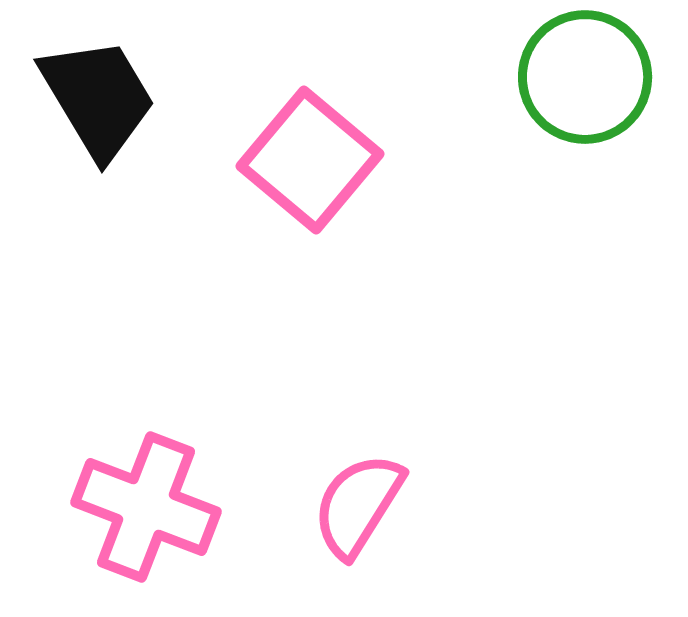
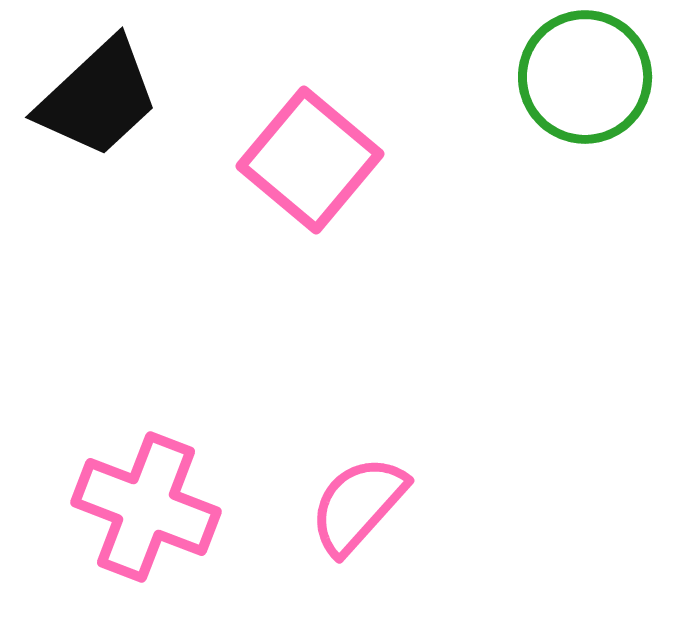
black trapezoid: rotated 78 degrees clockwise
pink semicircle: rotated 10 degrees clockwise
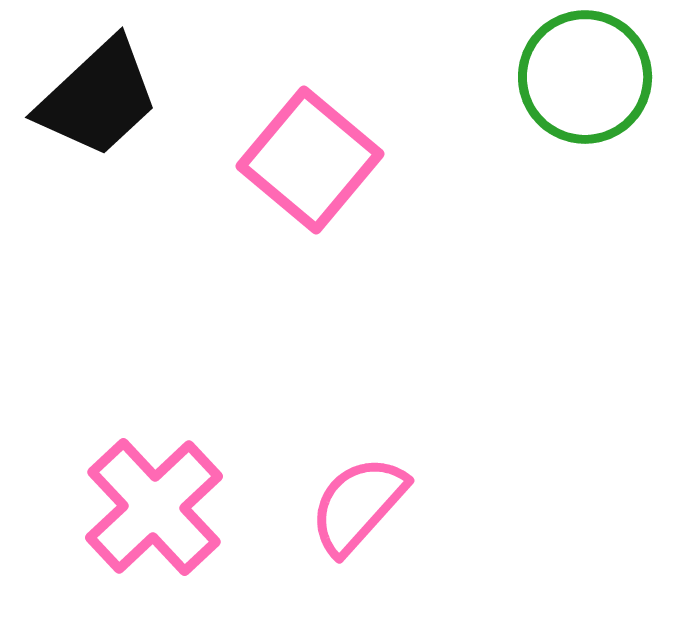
pink cross: moved 8 px right; rotated 26 degrees clockwise
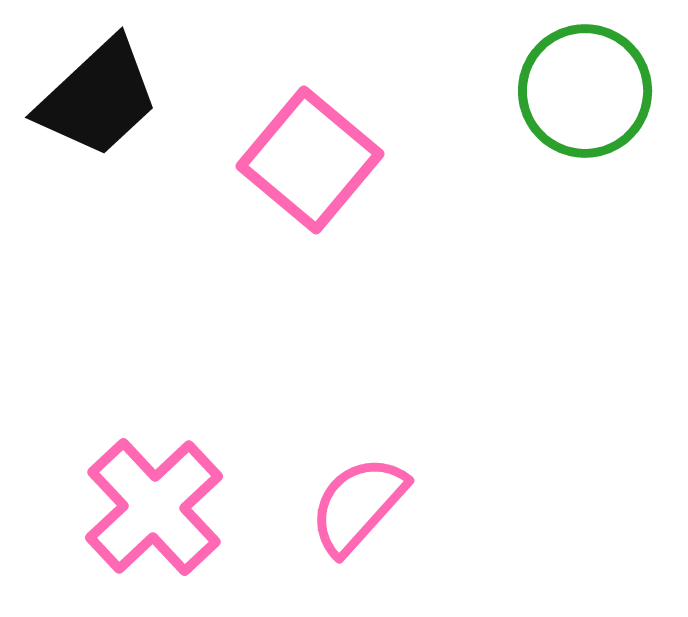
green circle: moved 14 px down
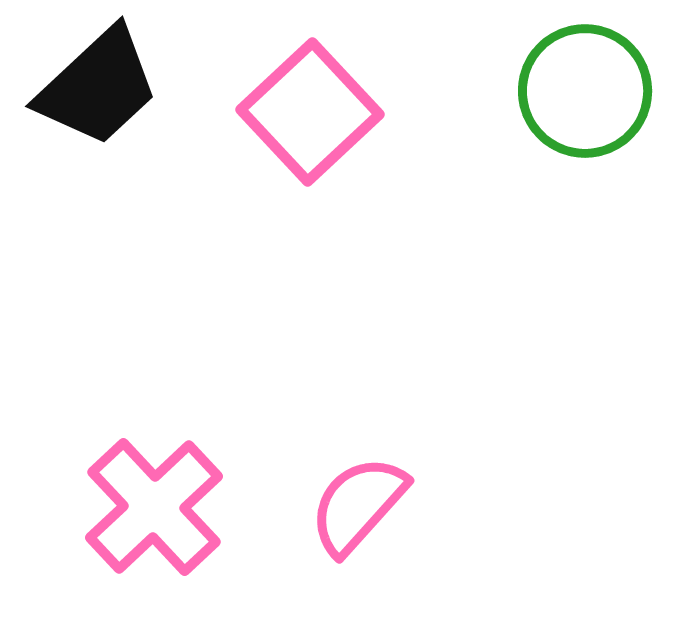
black trapezoid: moved 11 px up
pink square: moved 48 px up; rotated 7 degrees clockwise
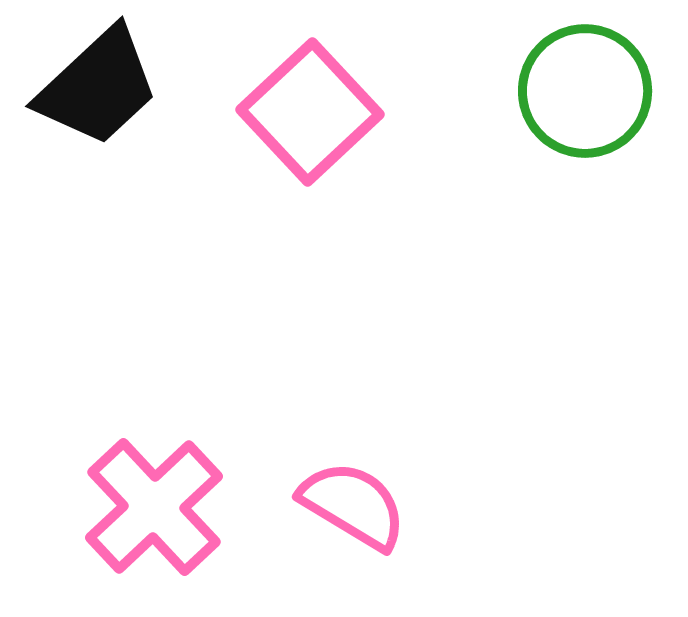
pink semicircle: moved 5 px left; rotated 79 degrees clockwise
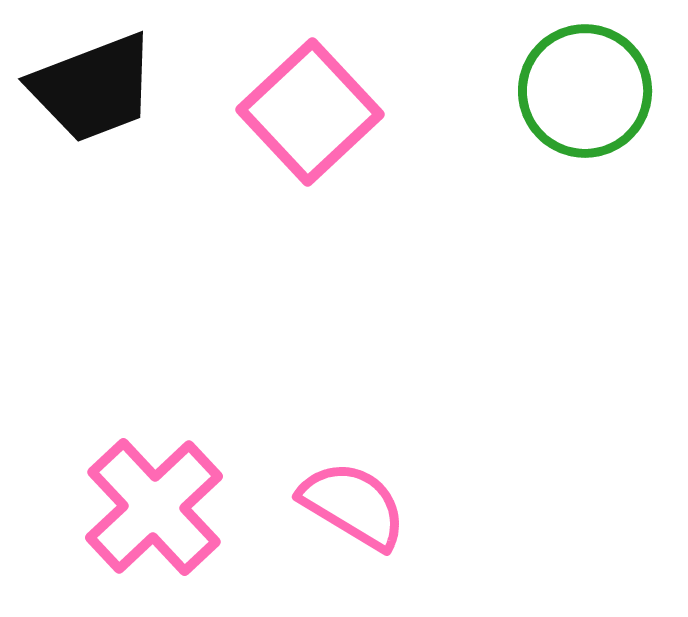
black trapezoid: moved 5 px left, 1 px down; rotated 22 degrees clockwise
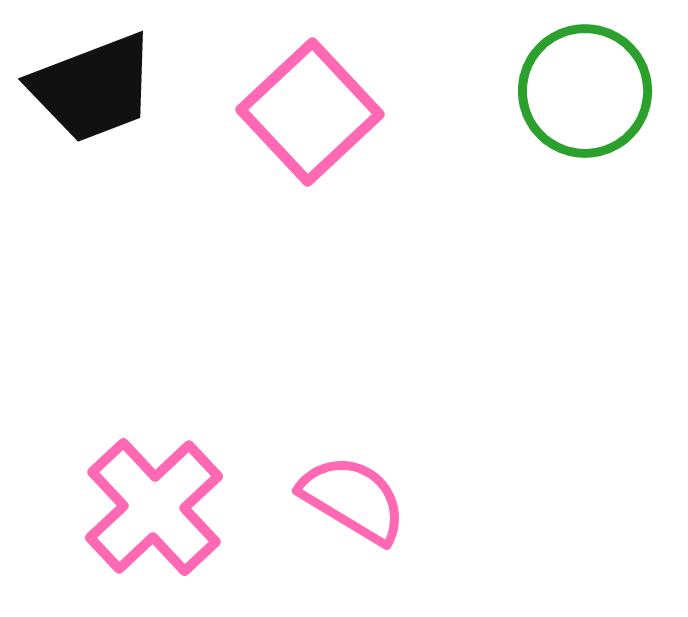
pink semicircle: moved 6 px up
